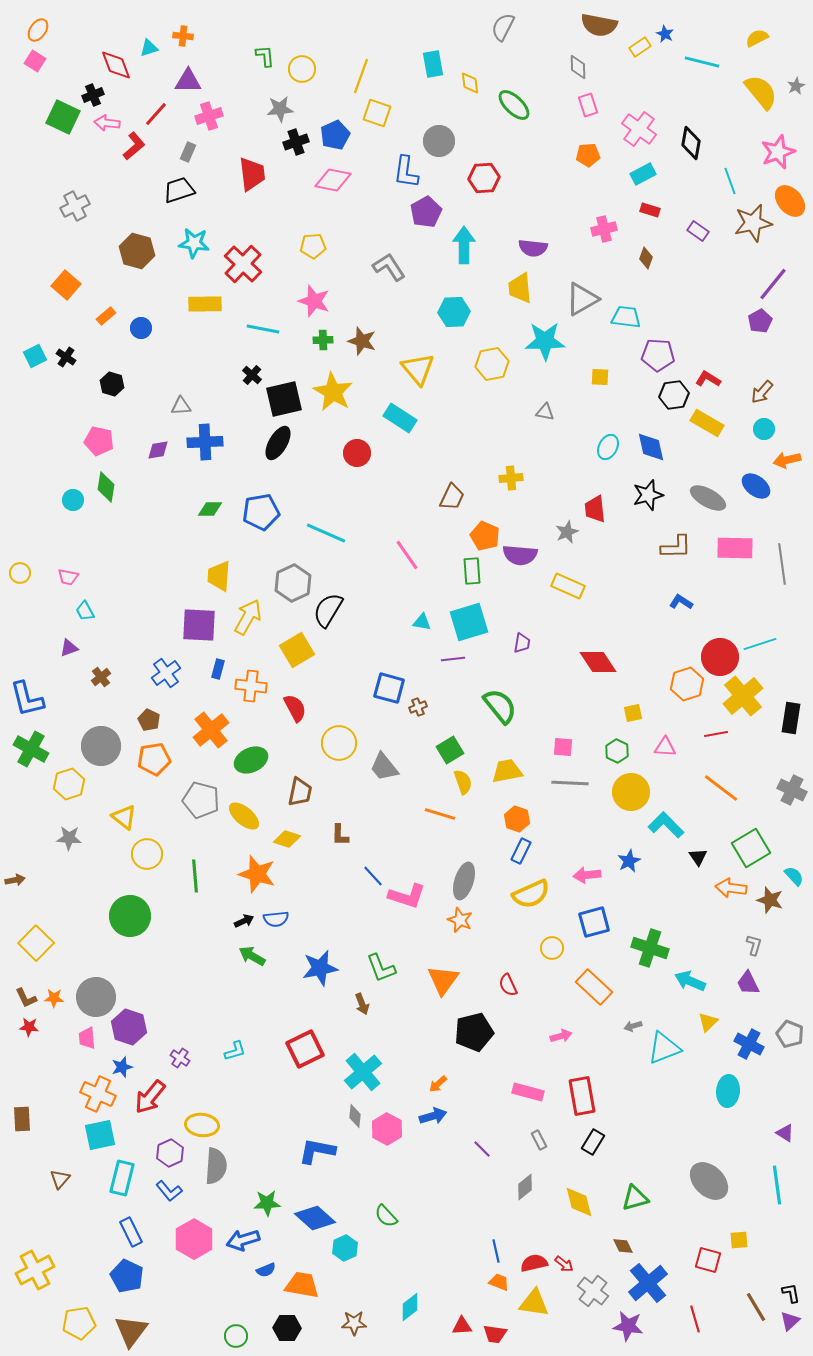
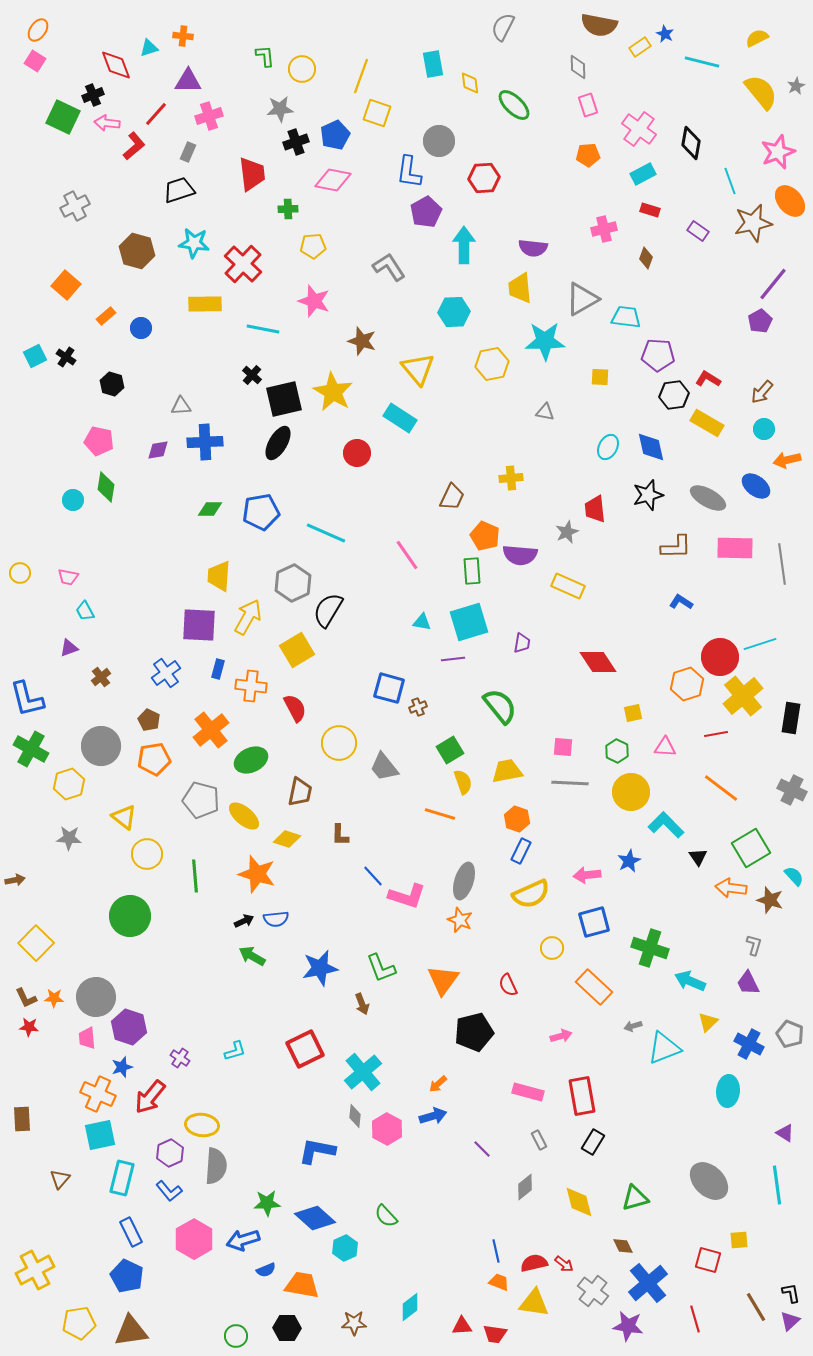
blue L-shape at (406, 172): moved 3 px right
green cross at (323, 340): moved 35 px left, 131 px up
brown triangle at (131, 1331): rotated 45 degrees clockwise
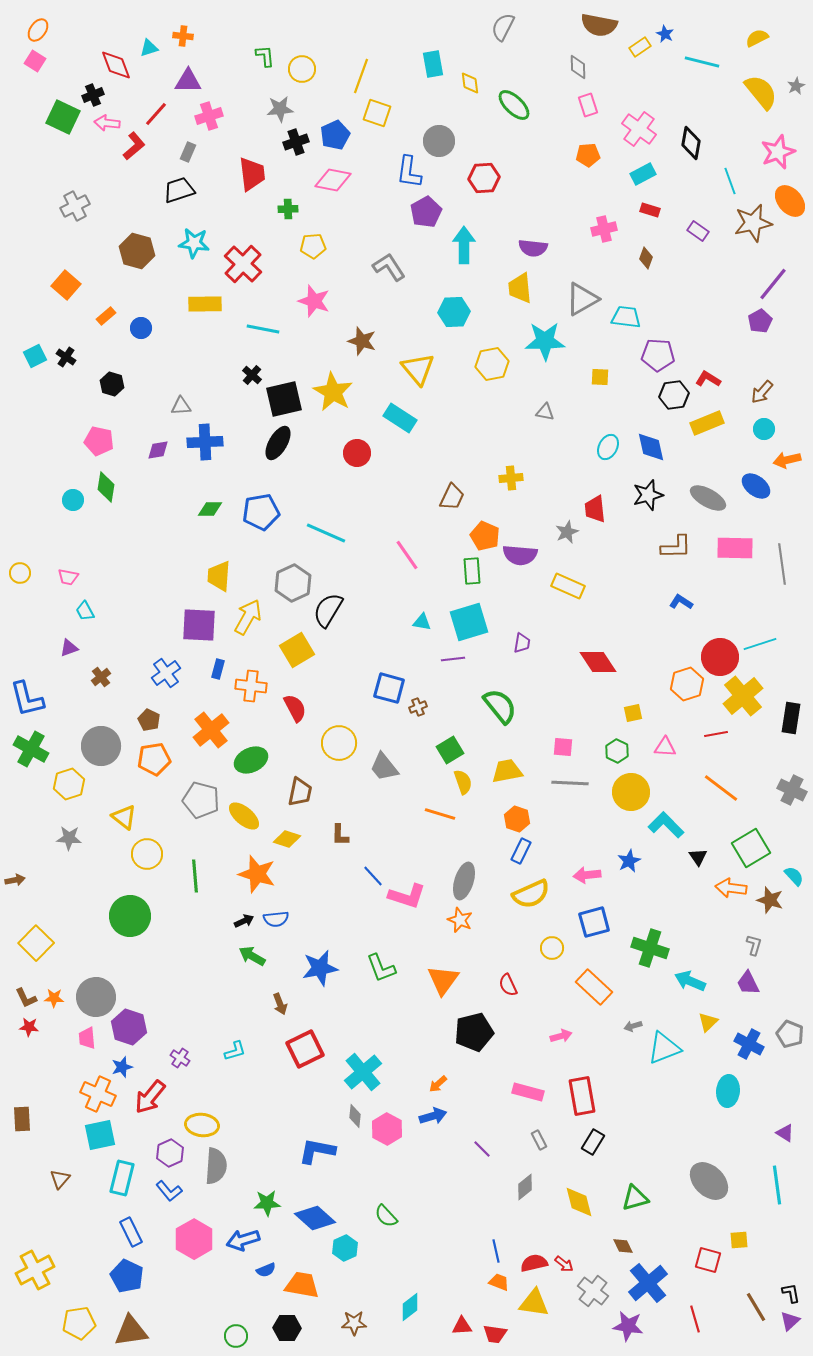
yellow rectangle at (707, 423): rotated 52 degrees counterclockwise
brown arrow at (362, 1004): moved 82 px left
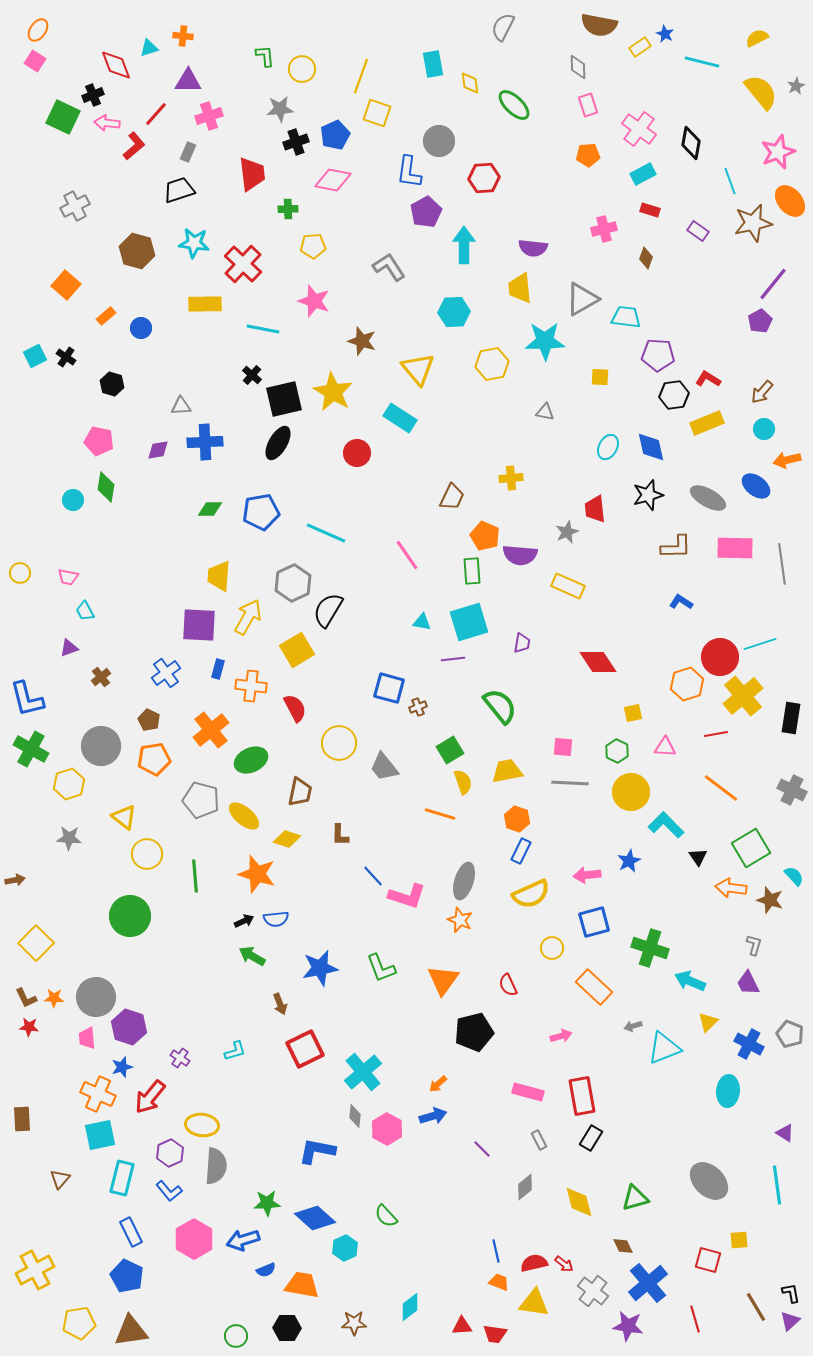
black rectangle at (593, 1142): moved 2 px left, 4 px up
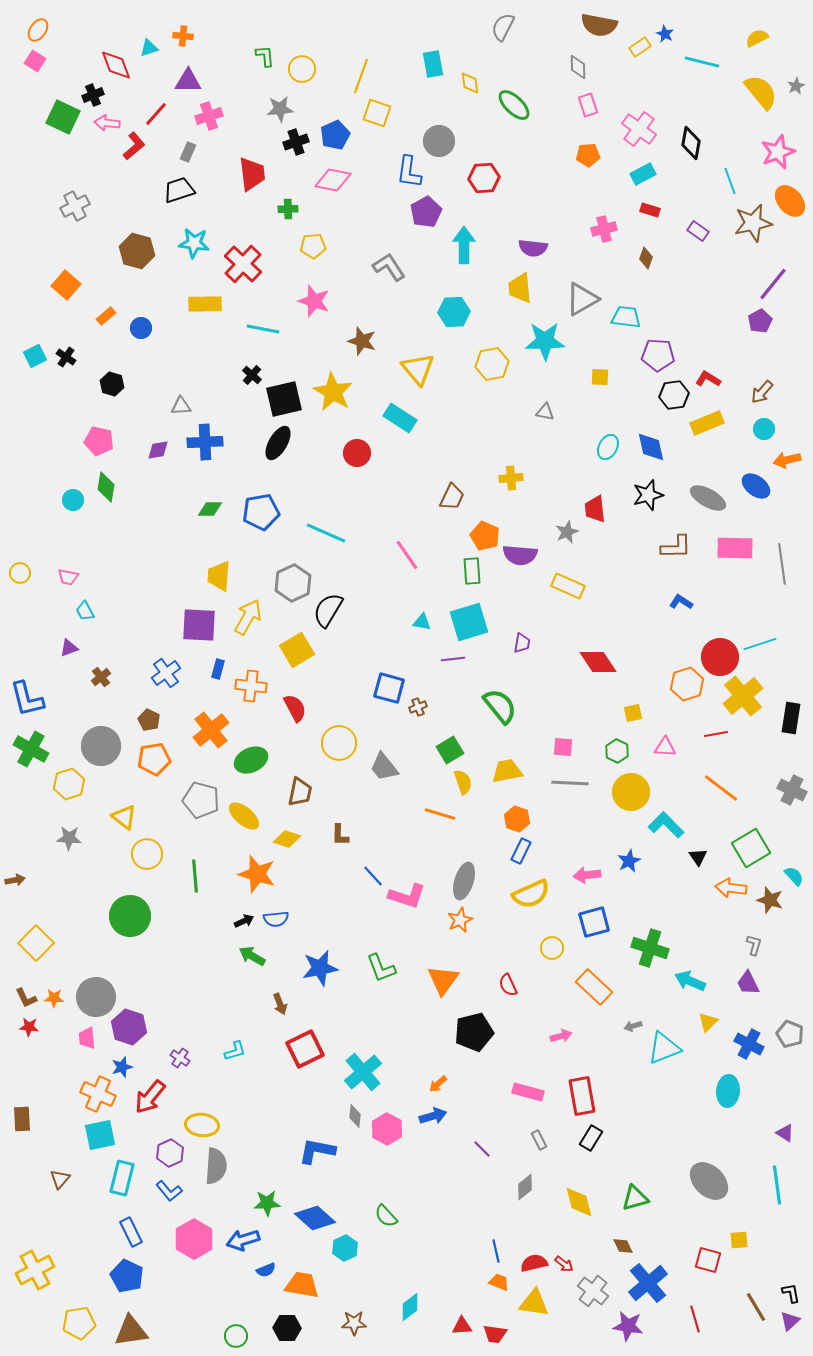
orange star at (460, 920): rotated 25 degrees clockwise
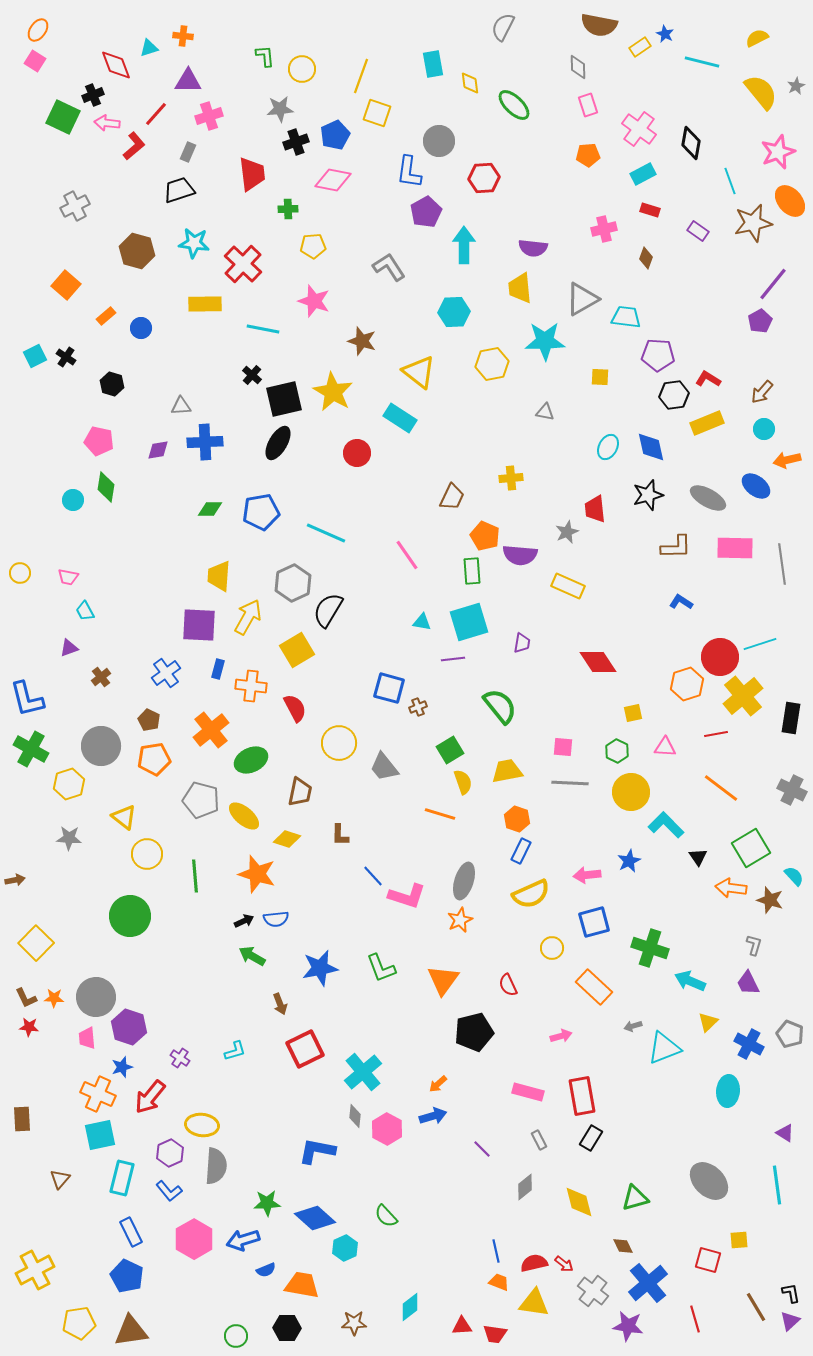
yellow triangle at (418, 369): moved 1 px right, 3 px down; rotated 12 degrees counterclockwise
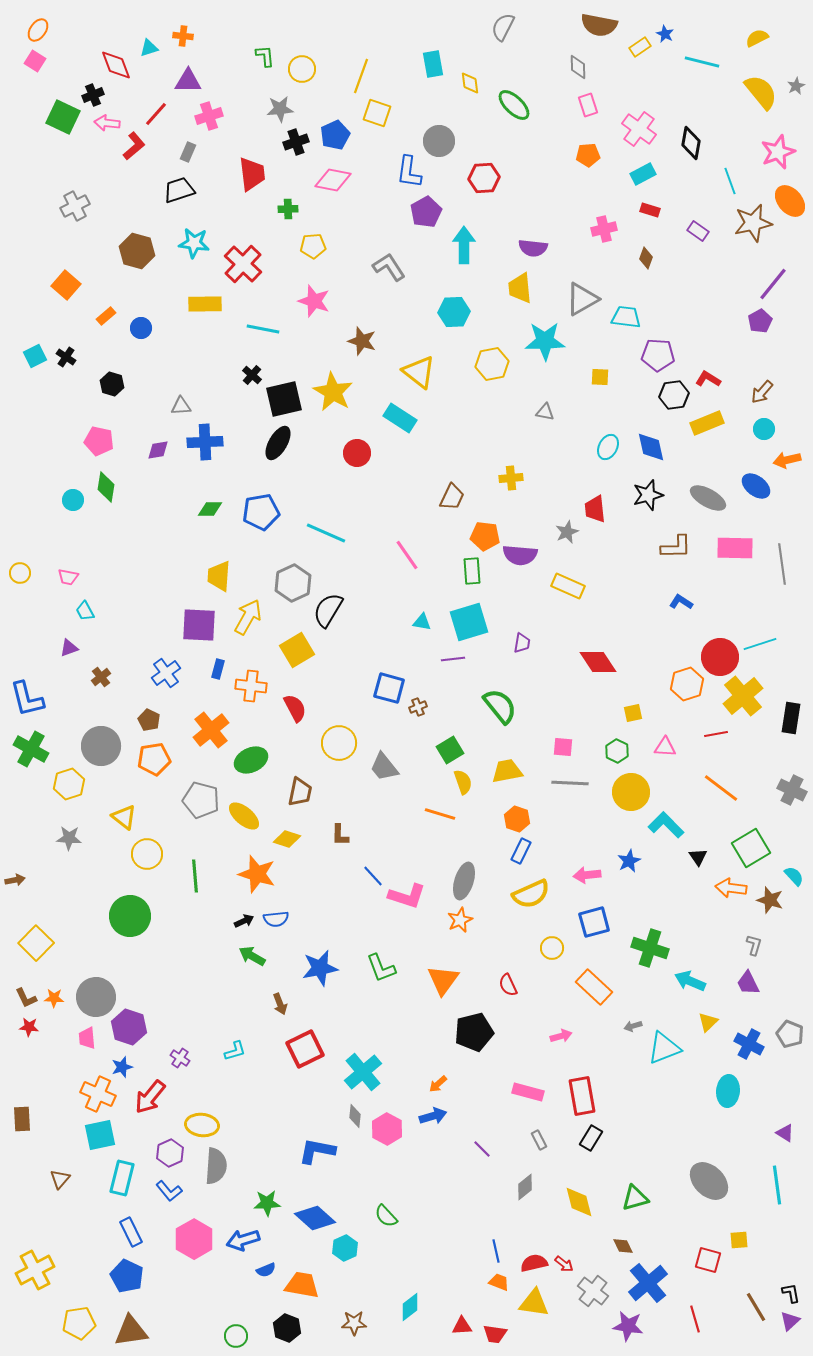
orange pentagon at (485, 536): rotated 16 degrees counterclockwise
black hexagon at (287, 1328): rotated 20 degrees clockwise
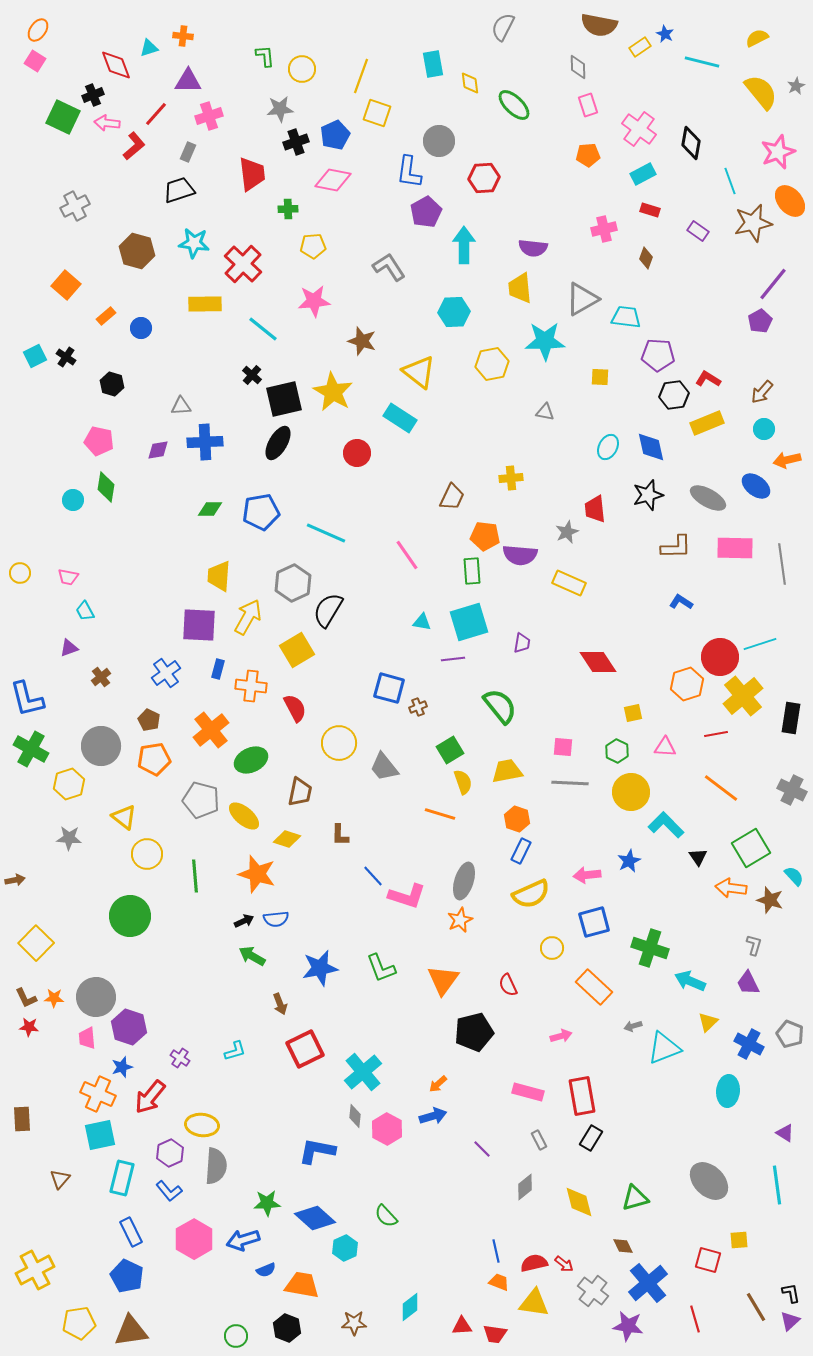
pink star at (314, 301): rotated 24 degrees counterclockwise
cyan line at (263, 329): rotated 28 degrees clockwise
yellow rectangle at (568, 586): moved 1 px right, 3 px up
